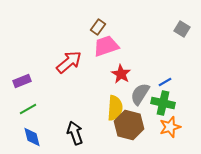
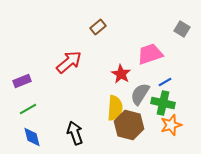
brown rectangle: rotated 14 degrees clockwise
pink trapezoid: moved 44 px right, 8 px down
orange star: moved 1 px right, 2 px up
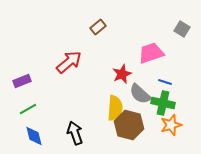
pink trapezoid: moved 1 px right, 1 px up
red star: moved 1 px right; rotated 18 degrees clockwise
blue line: rotated 48 degrees clockwise
gray semicircle: rotated 80 degrees counterclockwise
blue diamond: moved 2 px right, 1 px up
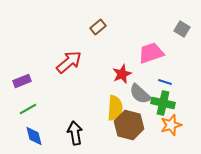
black arrow: rotated 10 degrees clockwise
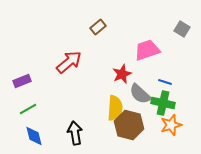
pink trapezoid: moved 4 px left, 3 px up
